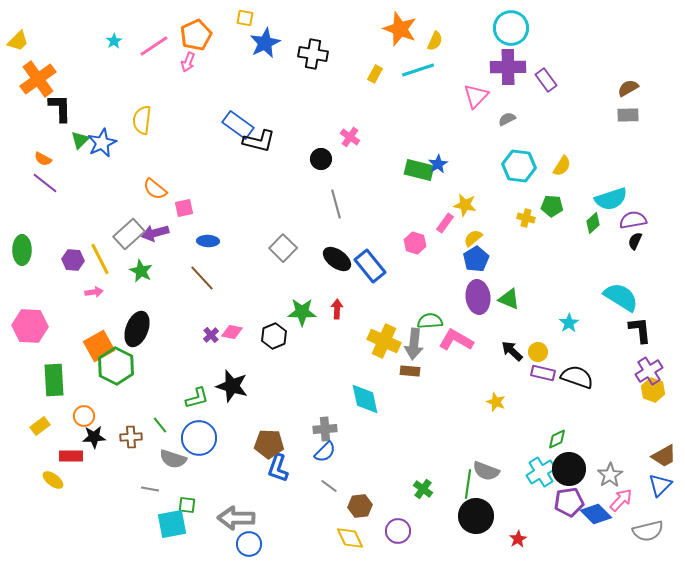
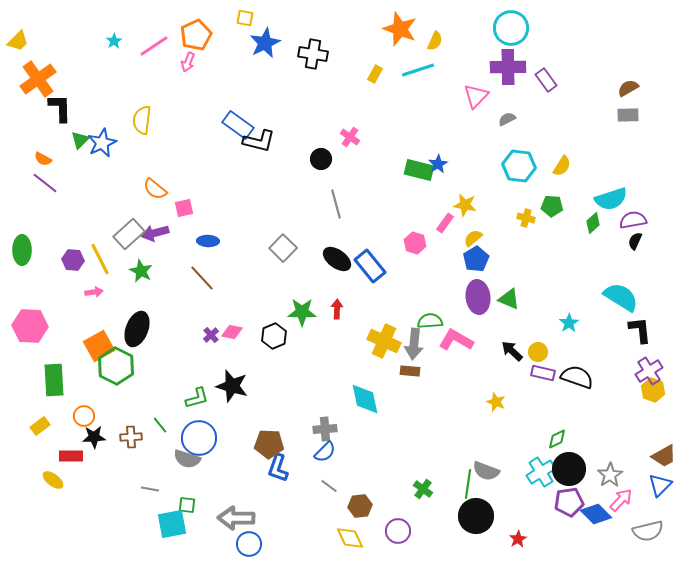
gray semicircle at (173, 459): moved 14 px right
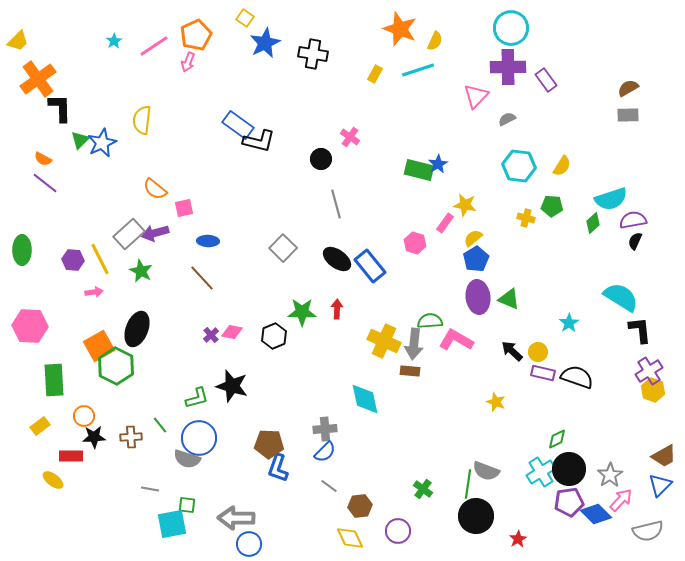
yellow square at (245, 18): rotated 24 degrees clockwise
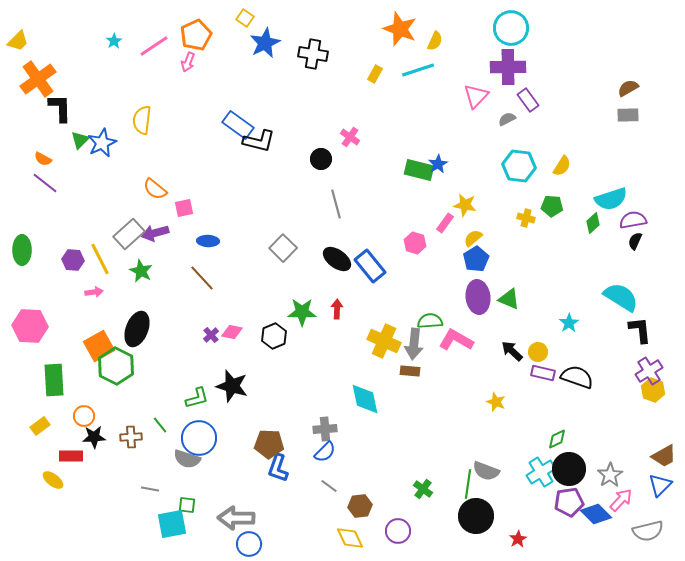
purple rectangle at (546, 80): moved 18 px left, 20 px down
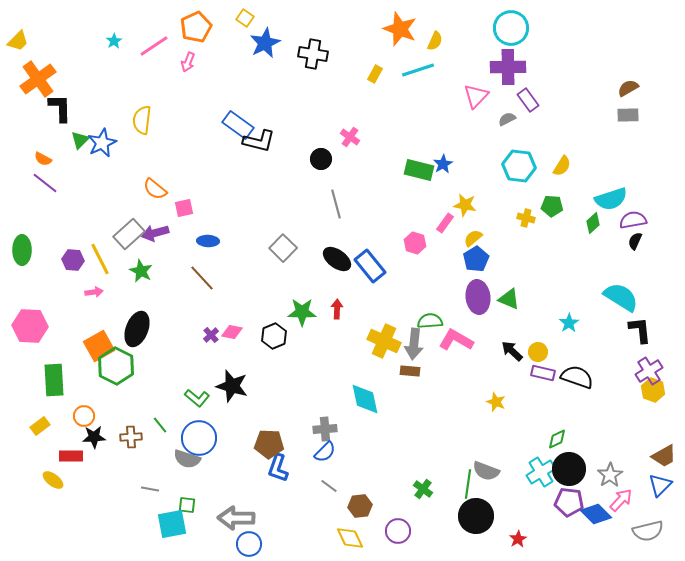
orange pentagon at (196, 35): moved 8 px up
blue star at (438, 164): moved 5 px right
green L-shape at (197, 398): rotated 55 degrees clockwise
purple pentagon at (569, 502): rotated 16 degrees clockwise
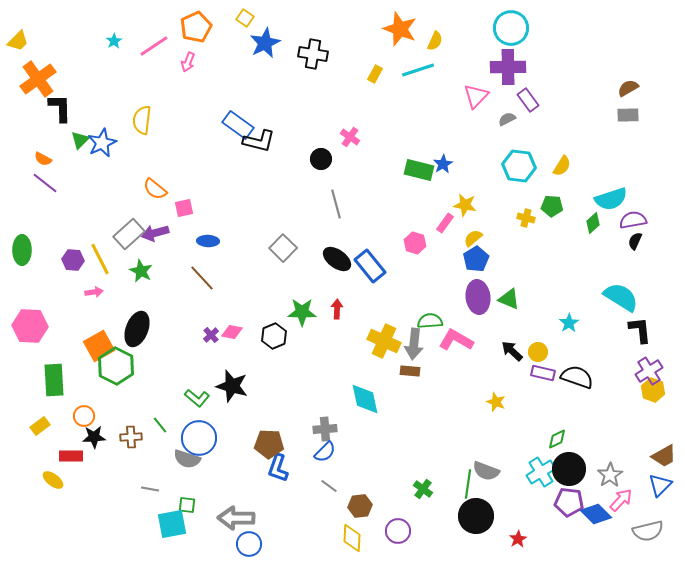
yellow diamond at (350, 538): moved 2 px right; rotated 28 degrees clockwise
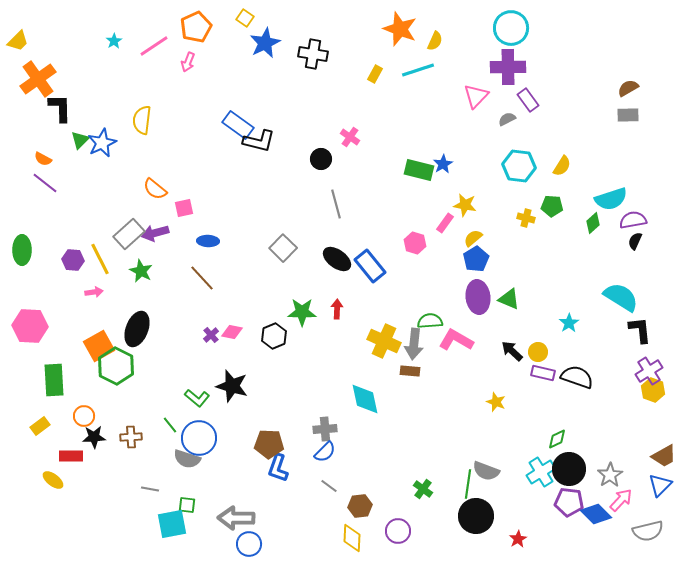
green line at (160, 425): moved 10 px right
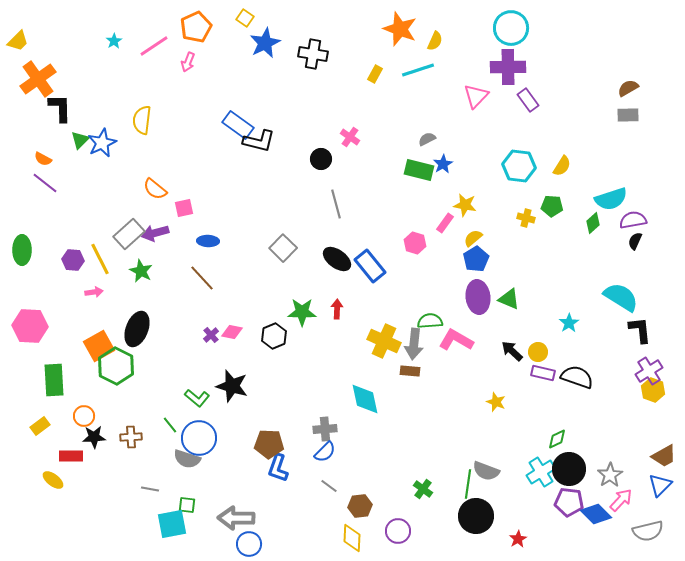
gray semicircle at (507, 119): moved 80 px left, 20 px down
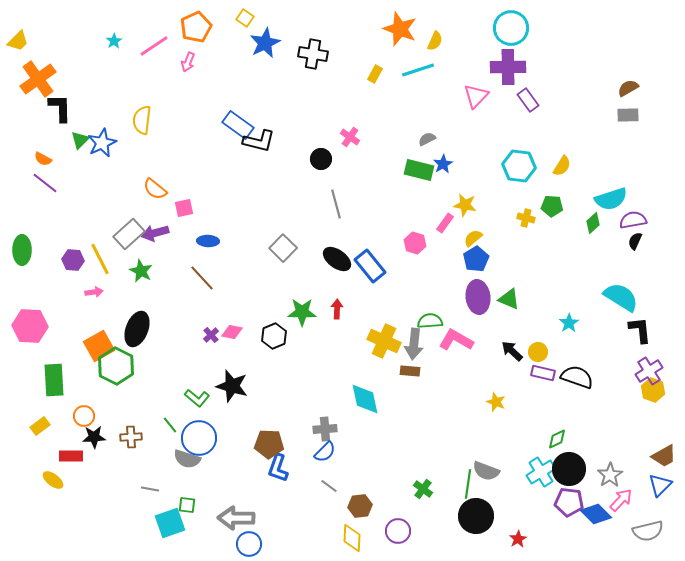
cyan square at (172, 524): moved 2 px left, 1 px up; rotated 8 degrees counterclockwise
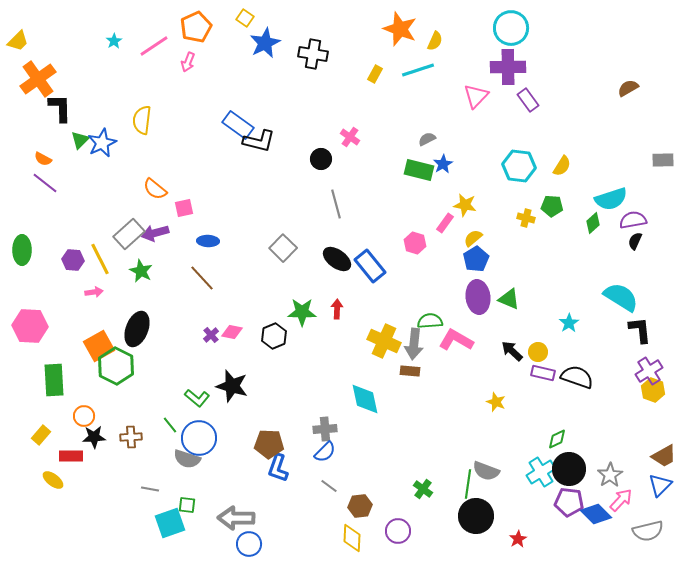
gray rectangle at (628, 115): moved 35 px right, 45 px down
yellow rectangle at (40, 426): moved 1 px right, 9 px down; rotated 12 degrees counterclockwise
